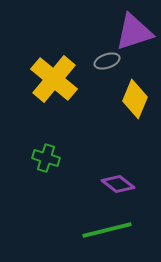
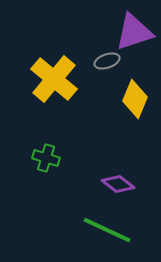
green line: rotated 39 degrees clockwise
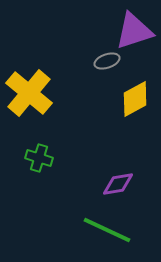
purple triangle: moved 1 px up
yellow cross: moved 25 px left, 14 px down
yellow diamond: rotated 39 degrees clockwise
green cross: moved 7 px left
purple diamond: rotated 48 degrees counterclockwise
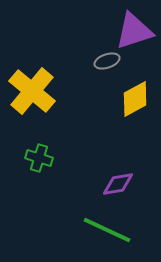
yellow cross: moved 3 px right, 2 px up
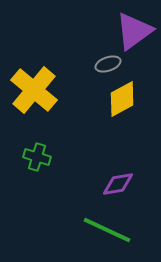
purple triangle: rotated 18 degrees counterclockwise
gray ellipse: moved 1 px right, 3 px down
yellow cross: moved 2 px right, 1 px up
yellow diamond: moved 13 px left
green cross: moved 2 px left, 1 px up
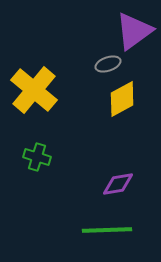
green line: rotated 27 degrees counterclockwise
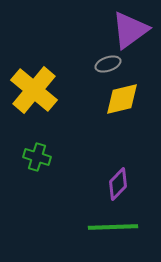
purple triangle: moved 4 px left, 1 px up
yellow diamond: rotated 15 degrees clockwise
purple diamond: rotated 36 degrees counterclockwise
green line: moved 6 px right, 3 px up
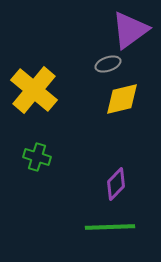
purple diamond: moved 2 px left
green line: moved 3 px left
